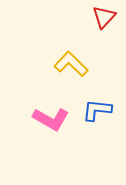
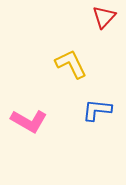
yellow L-shape: rotated 20 degrees clockwise
pink L-shape: moved 22 px left, 2 px down
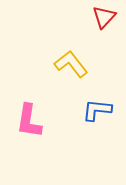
yellow L-shape: rotated 12 degrees counterclockwise
pink L-shape: rotated 69 degrees clockwise
